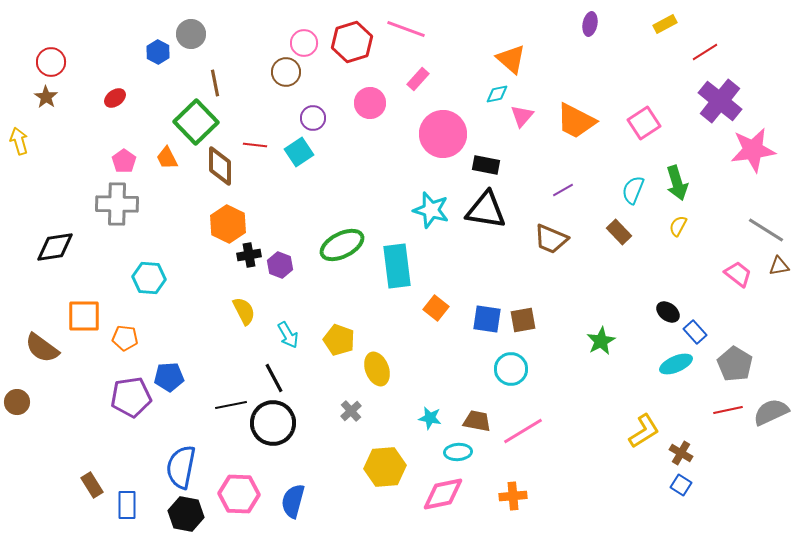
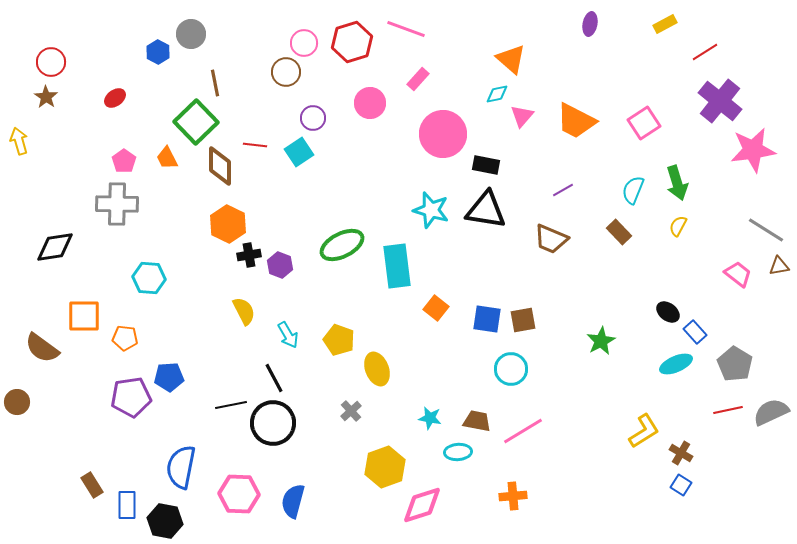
yellow hexagon at (385, 467): rotated 15 degrees counterclockwise
pink diamond at (443, 494): moved 21 px left, 11 px down; rotated 6 degrees counterclockwise
black hexagon at (186, 514): moved 21 px left, 7 px down
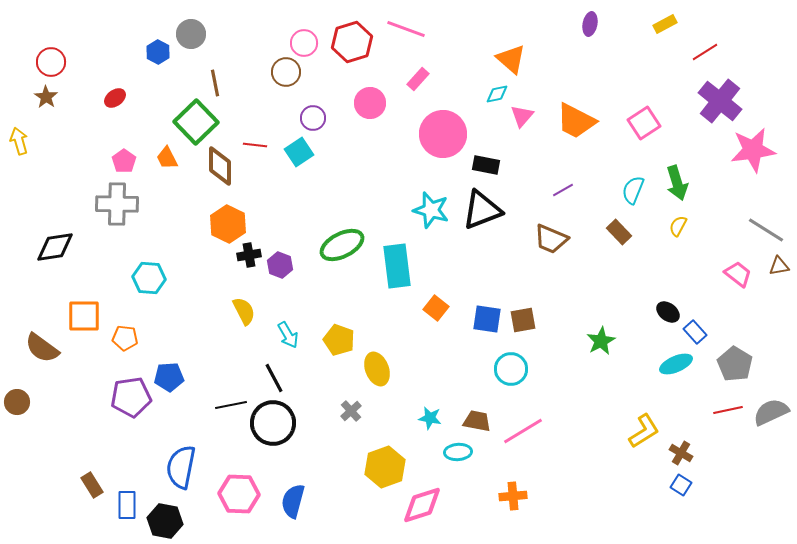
black triangle at (486, 210): moved 4 px left; rotated 30 degrees counterclockwise
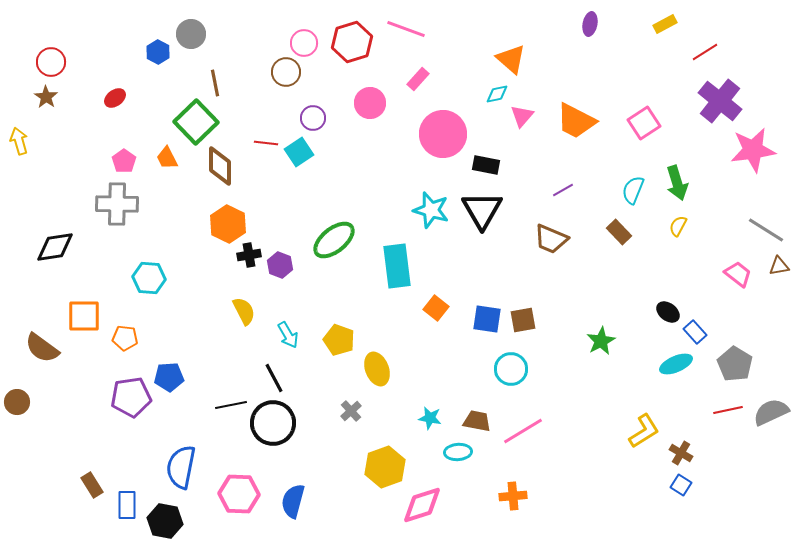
red line at (255, 145): moved 11 px right, 2 px up
black triangle at (482, 210): rotated 39 degrees counterclockwise
green ellipse at (342, 245): moved 8 px left, 5 px up; rotated 12 degrees counterclockwise
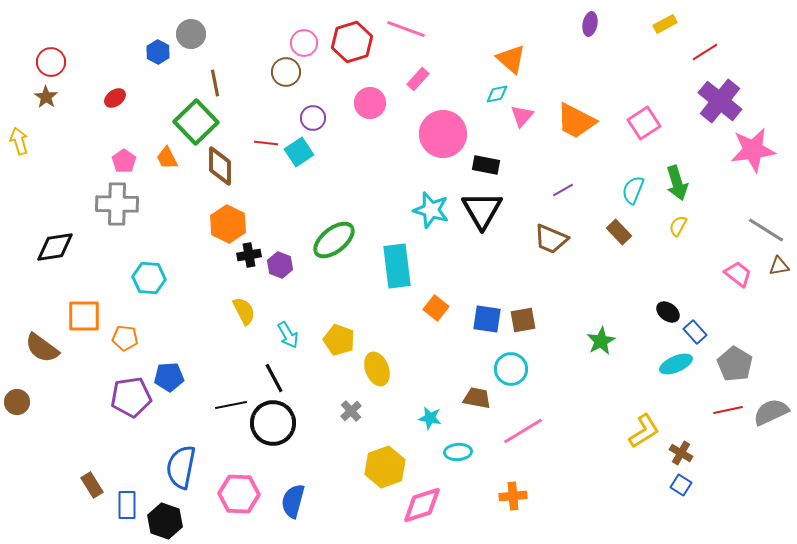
brown trapezoid at (477, 421): moved 23 px up
black hexagon at (165, 521): rotated 8 degrees clockwise
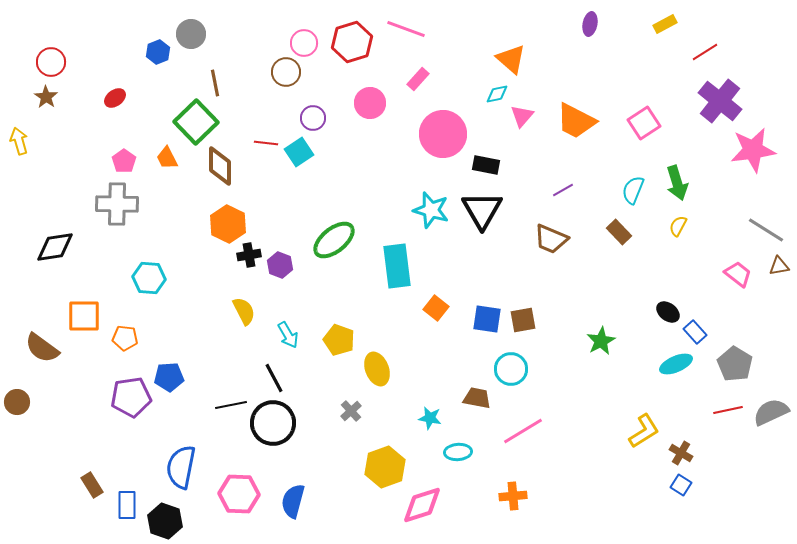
blue hexagon at (158, 52): rotated 10 degrees clockwise
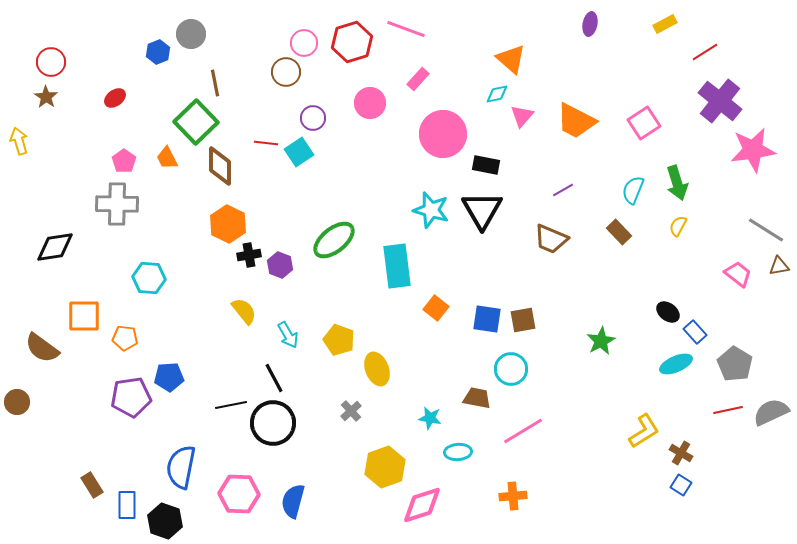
yellow semicircle at (244, 311): rotated 12 degrees counterclockwise
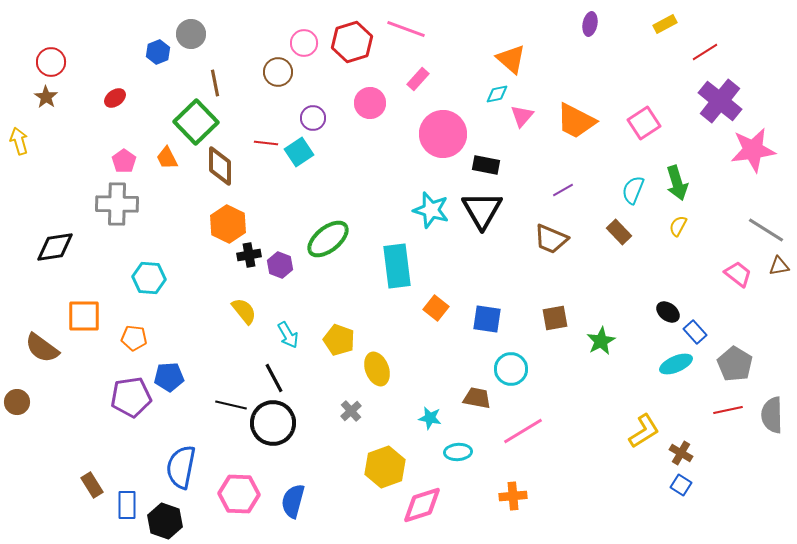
brown circle at (286, 72): moved 8 px left
green ellipse at (334, 240): moved 6 px left, 1 px up
brown square at (523, 320): moved 32 px right, 2 px up
orange pentagon at (125, 338): moved 9 px right
black line at (231, 405): rotated 24 degrees clockwise
gray semicircle at (771, 412): moved 1 px right, 3 px down; rotated 66 degrees counterclockwise
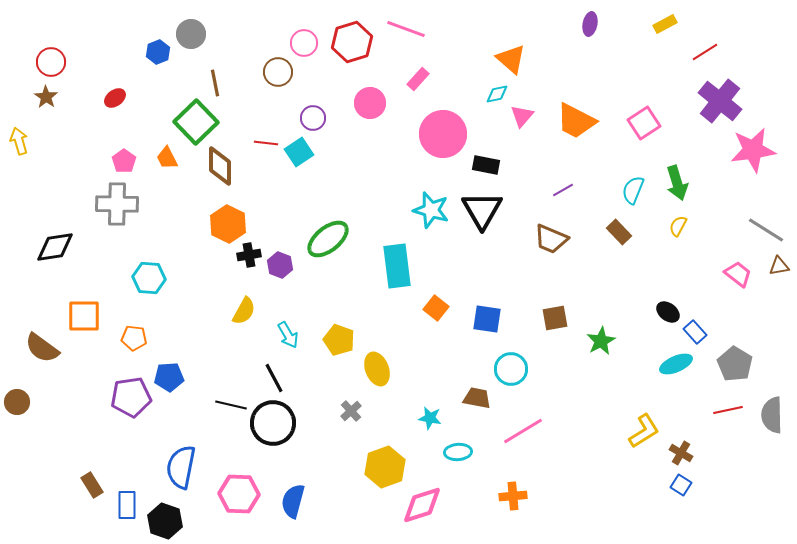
yellow semicircle at (244, 311): rotated 68 degrees clockwise
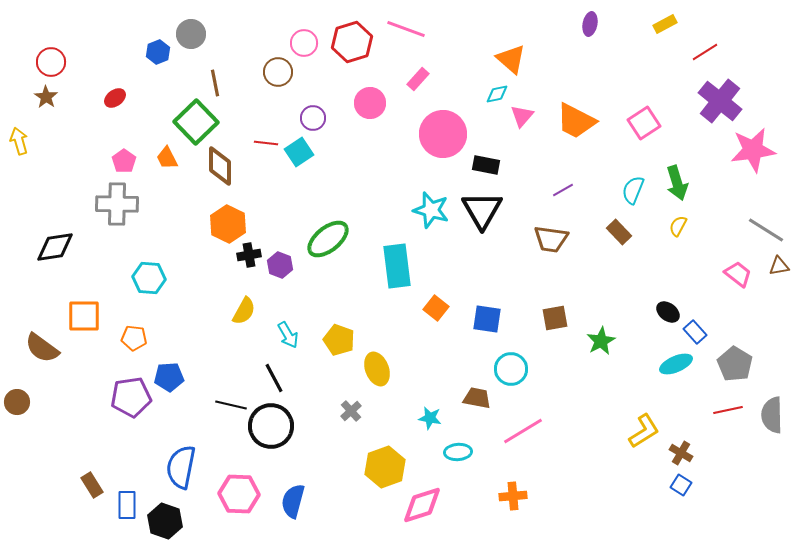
brown trapezoid at (551, 239): rotated 15 degrees counterclockwise
black circle at (273, 423): moved 2 px left, 3 px down
